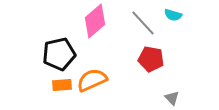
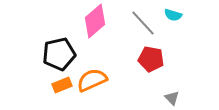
orange rectangle: rotated 18 degrees counterclockwise
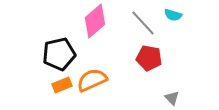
red pentagon: moved 2 px left, 1 px up
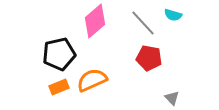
orange rectangle: moved 3 px left, 2 px down
